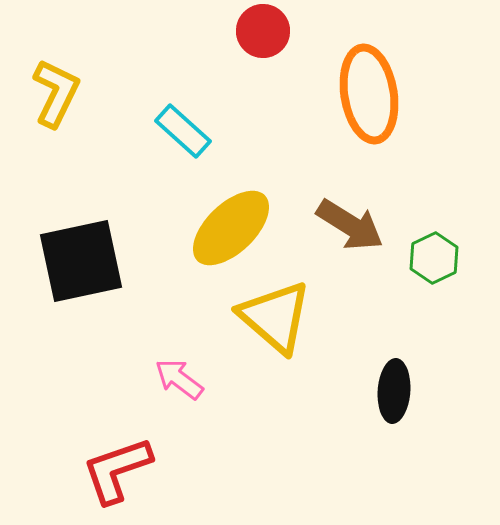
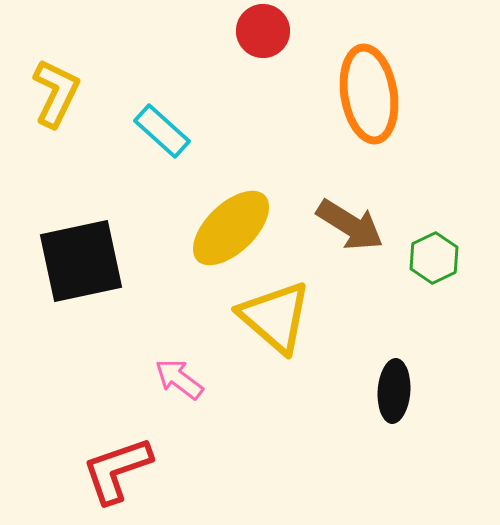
cyan rectangle: moved 21 px left
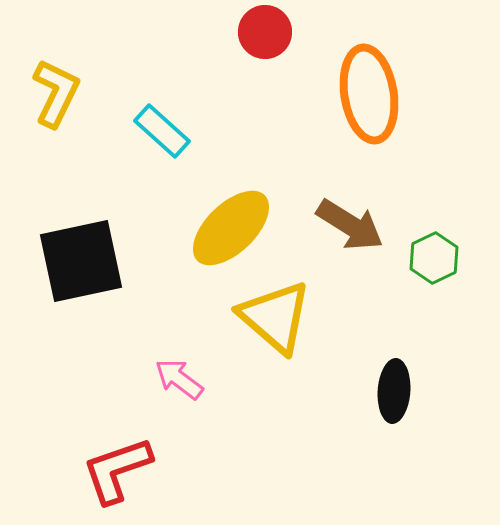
red circle: moved 2 px right, 1 px down
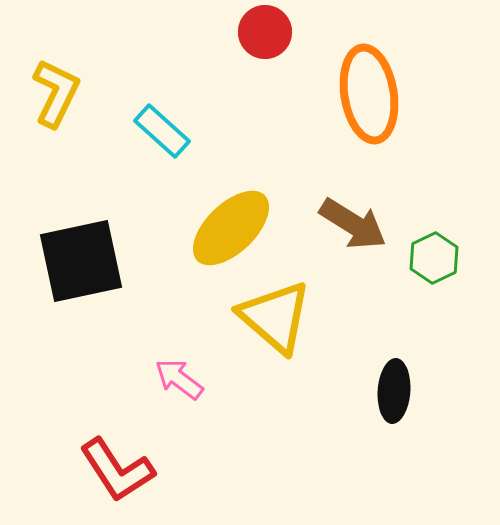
brown arrow: moved 3 px right, 1 px up
red L-shape: rotated 104 degrees counterclockwise
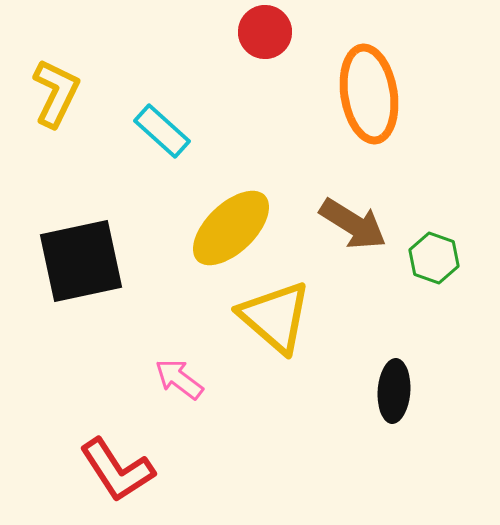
green hexagon: rotated 15 degrees counterclockwise
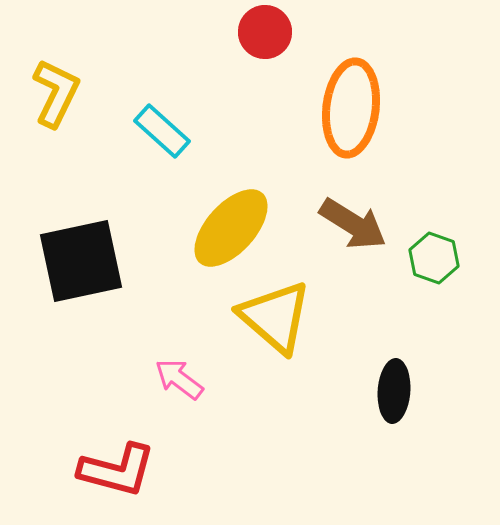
orange ellipse: moved 18 px left, 14 px down; rotated 16 degrees clockwise
yellow ellipse: rotated 4 degrees counterclockwise
red L-shape: rotated 42 degrees counterclockwise
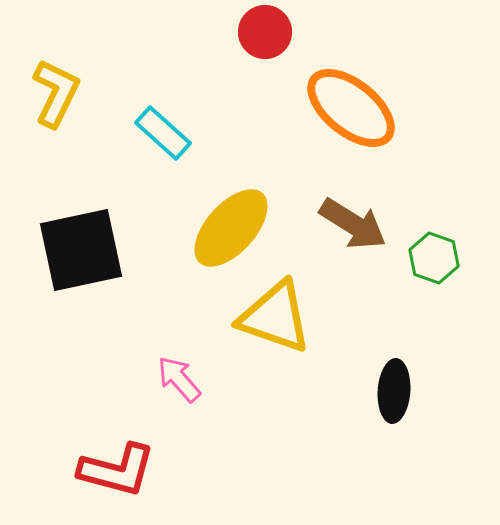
orange ellipse: rotated 58 degrees counterclockwise
cyan rectangle: moved 1 px right, 2 px down
black square: moved 11 px up
yellow triangle: rotated 22 degrees counterclockwise
pink arrow: rotated 12 degrees clockwise
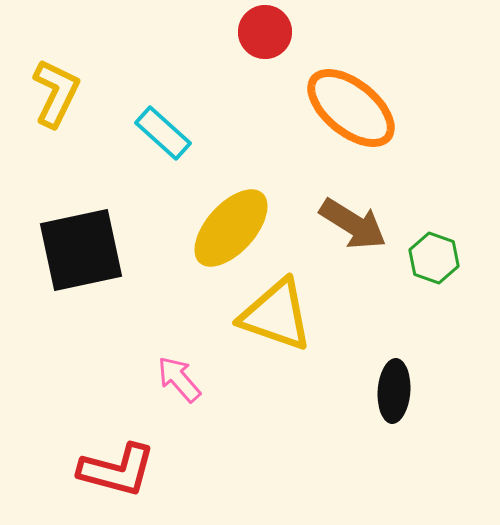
yellow triangle: moved 1 px right, 2 px up
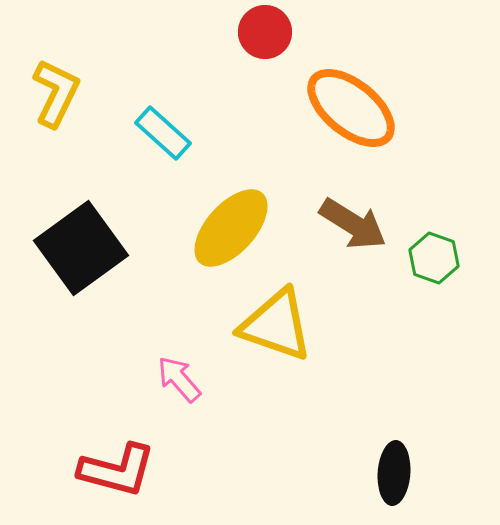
black square: moved 2 px up; rotated 24 degrees counterclockwise
yellow triangle: moved 10 px down
black ellipse: moved 82 px down
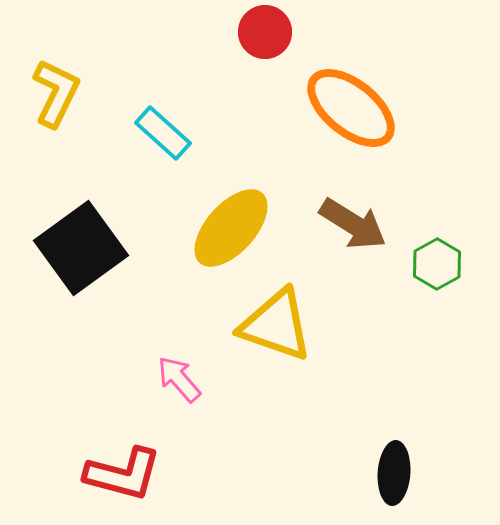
green hexagon: moved 3 px right, 6 px down; rotated 12 degrees clockwise
red L-shape: moved 6 px right, 4 px down
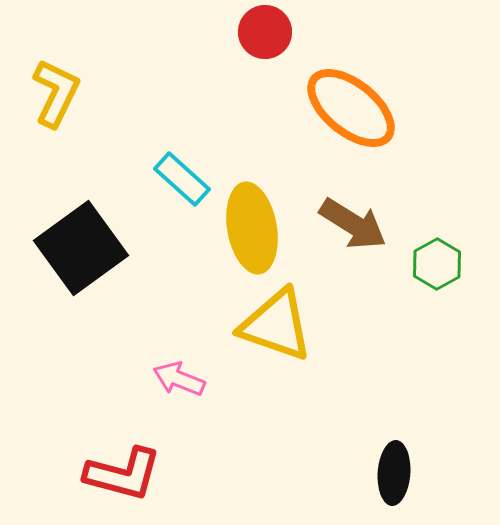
cyan rectangle: moved 19 px right, 46 px down
yellow ellipse: moved 21 px right; rotated 52 degrees counterclockwise
pink arrow: rotated 27 degrees counterclockwise
